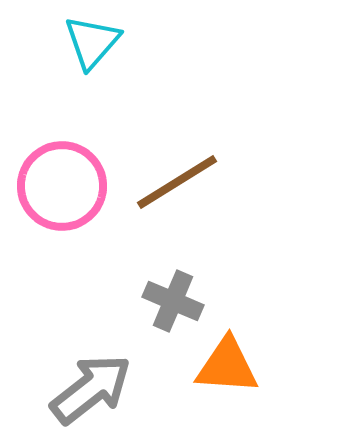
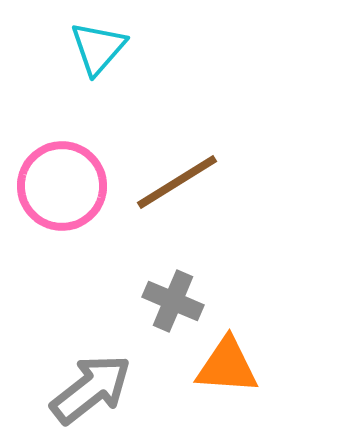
cyan triangle: moved 6 px right, 6 px down
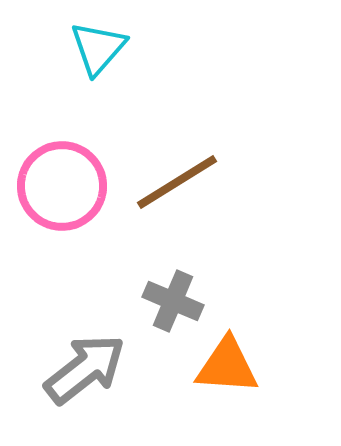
gray arrow: moved 6 px left, 20 px up
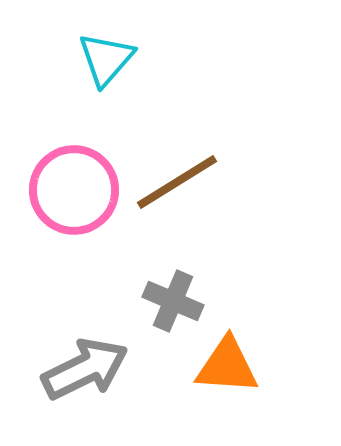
cyan triangle: moved 8 px right, 11 px down
pink circle: moved 12 px right, 4 px down
gray arrow: rotated 12 degrees clockwise
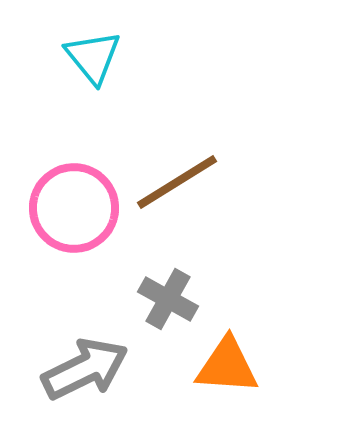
cyan triangle: moved 13 px left, 2 px up; rotated 20 degrees counterclockwise
pink circle: moved 18 px down
gray cross: moved 5 px left, 2 px up; rotated 6 degrees clockwise
